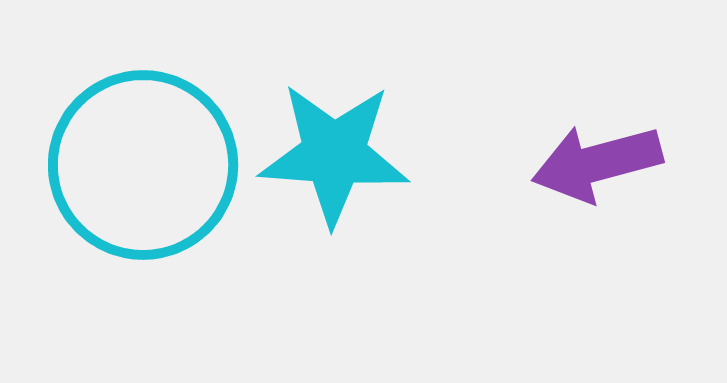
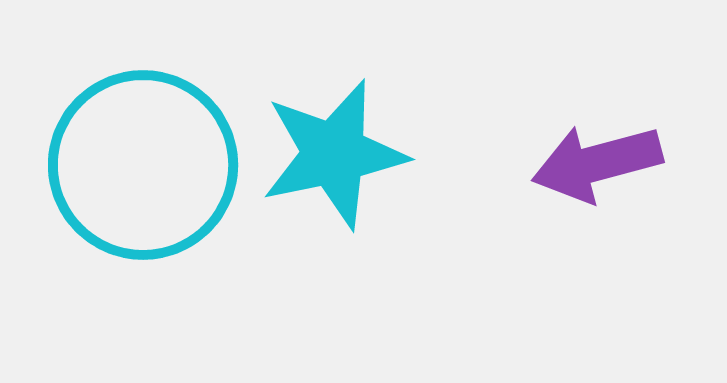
cyan star: rotated 16 degrees counterclockwise
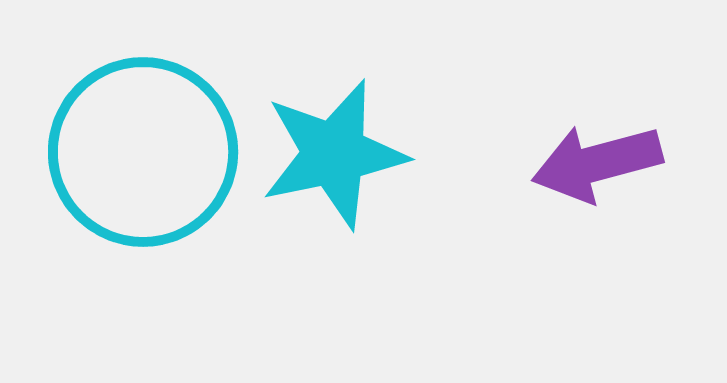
cyan circle: moved 13 px up
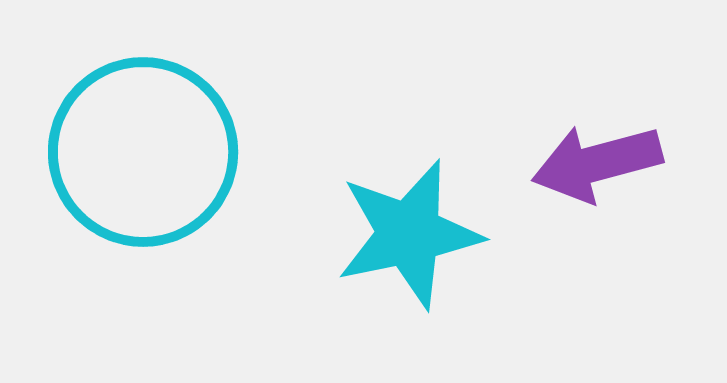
cyan star: moved 75 px right, 80 px down
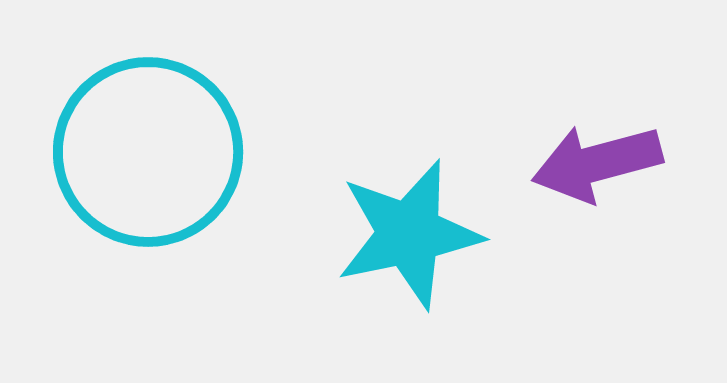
cyan circle: moved 5 px right
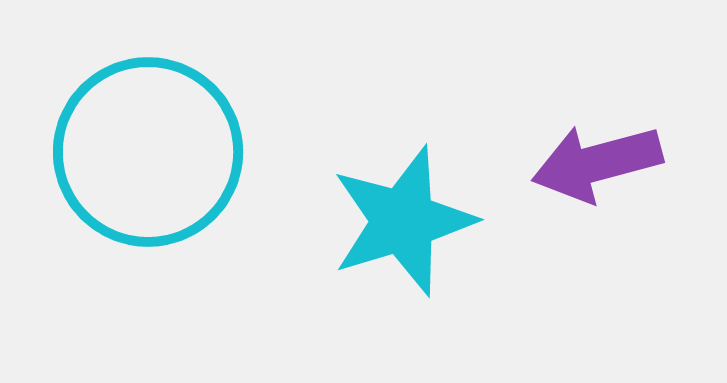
cyan star: moved 6 px left, 13 px up; rotated 5 degrees counterclockwise
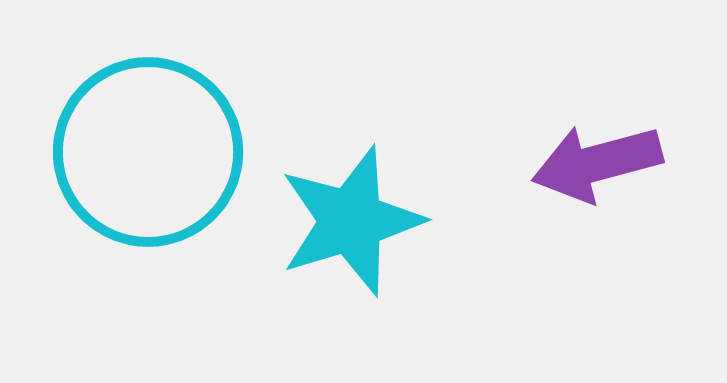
cyan star: moved 52 px left
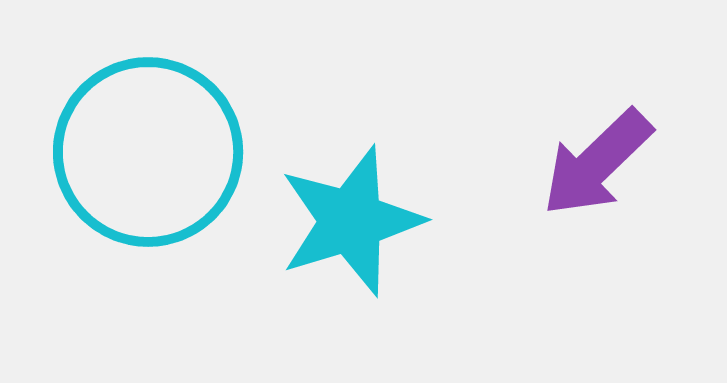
purple arrow: rotated 29 degrees counterclockwise
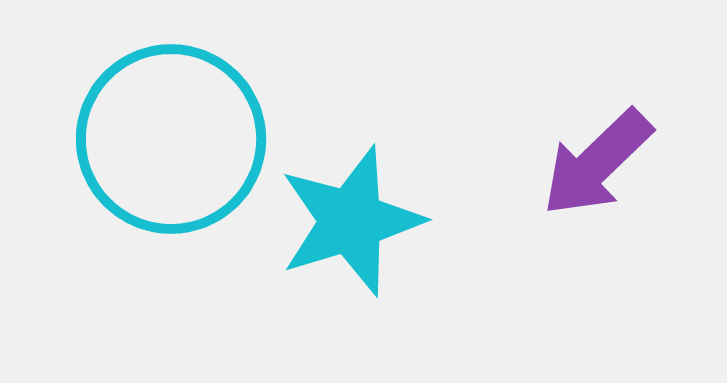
cyan circle: moved 23 px right, 13 px up
